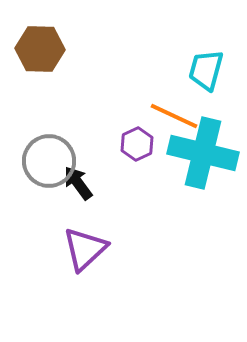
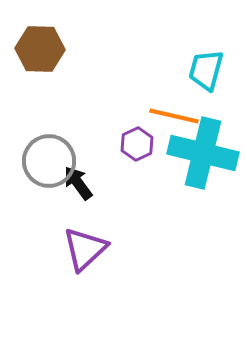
orange line: rotated 12 degrees counterclockwise
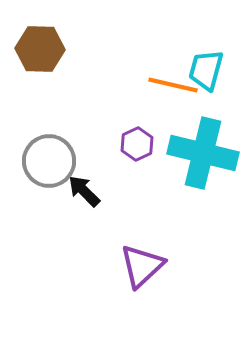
orange line: moved 1 px left, 31 px up
black arrow: moved 6 px right, 8 px down; rotated 9 degrees counterclockwise
purple triangle: moved 57 px right, 17 px down
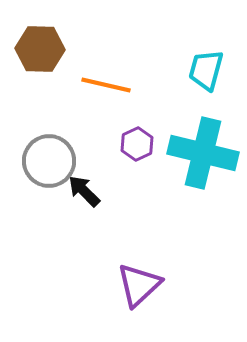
orange line: moved 67 px left
purple triangle: moved 3 px left, 19 px down
